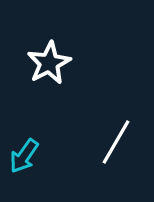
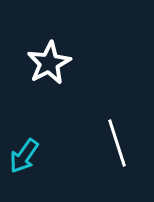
white line: moved 1 px right, 1 px down; rotated 48 degrees counterclockwise
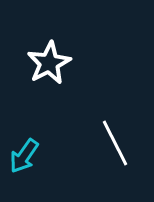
white line: moved 2 px left; rotated 9 degrees counterclockwise
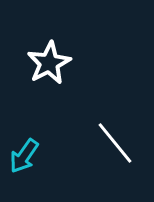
white line: rotated 12 degrees counterclockwise
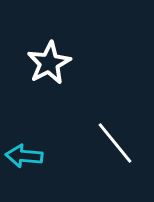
cyan arrow: rotated 60 degrees clockwise
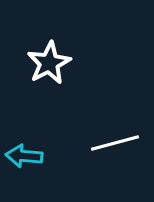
white line: rotated 66 degrees counterclockwise
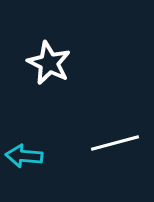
white star: rotated 18 degrees counterclockwise
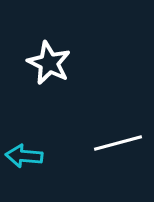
white line: moved 3 px right
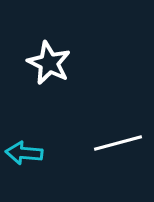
cyan arrow: moved 3 px up
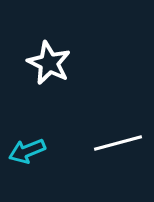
cyan arrow: moved 3 px right, 2 px up; rotated 27 degrees counterclockwise
